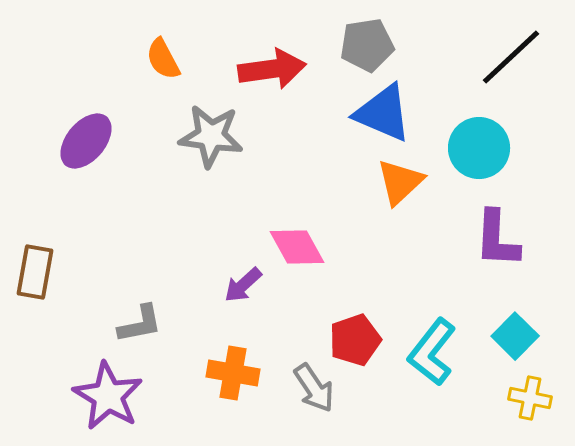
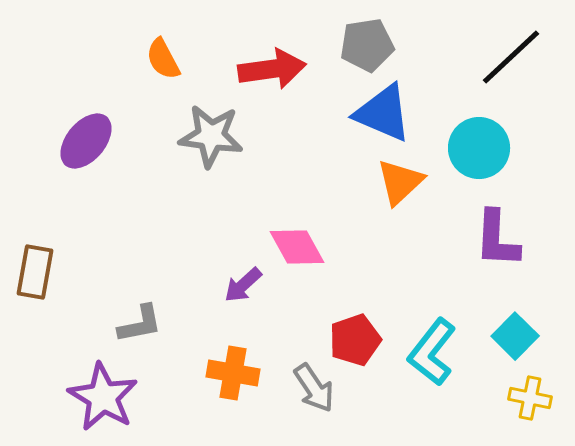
purple star: moved 5 px left, 1 px down
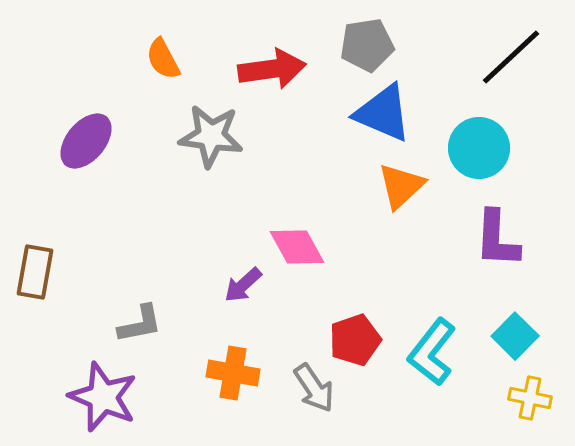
orange triangle: moved 1 px right, 4 px down
purple star: rotated 8 degrees counterclockwise
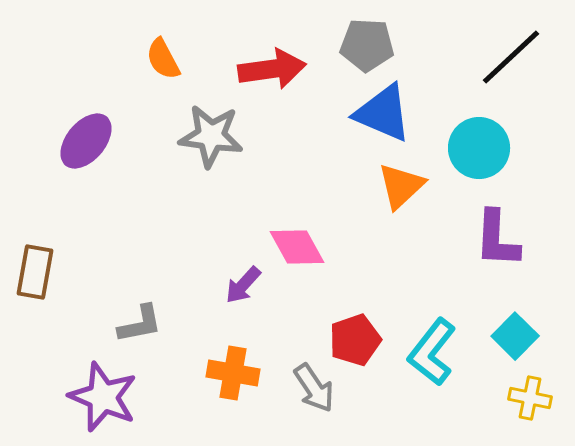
gray pentagon: rotated 12 degrees clockwise
purple arrow: rotated 6 degrees counterclockwise
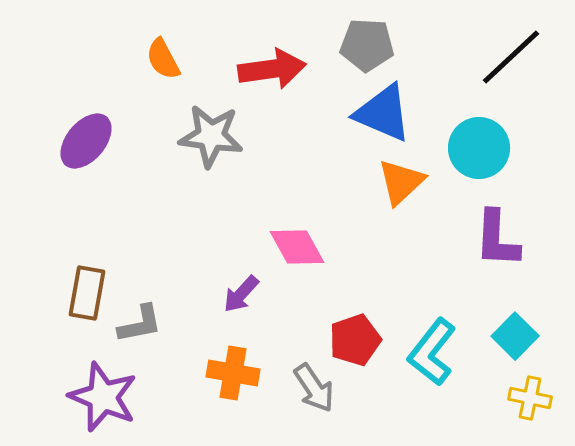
orange triangle: moved 4 px up
brown rectangle: moved 52 px right, 21 px down
purple arrow: moved 2 px left, 9 px down
